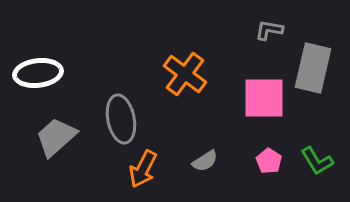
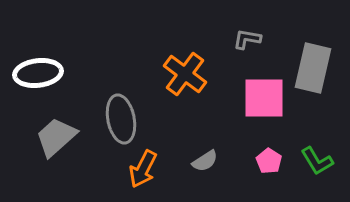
gray L-shape: moved 22 px left, 9 px down
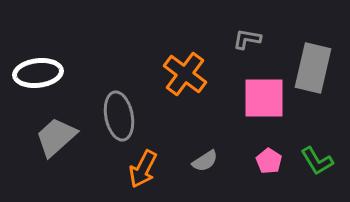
gray ellipse: moved 2 px left, 3 px up
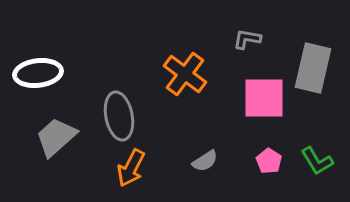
orange arrow: moved 12 px left, 1 px up
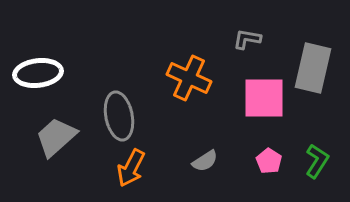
orange cross: moved 4 px right, 4 px down; rotated 12 degrees counterclockwise
green L-shape: rotated 116 degrees counterclockwise
